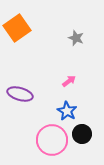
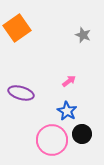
gray star: moved 7 px right, 3 px up
purple ellipse: moved 1 px right, 1 px up
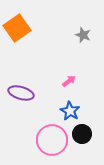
blue star: moved 3 px right
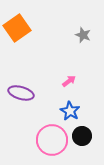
black circle: moved 2 px down
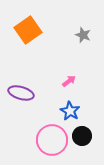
orange square: moved 11 px right, 2 px down
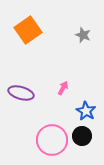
pink arrow: moved 6 px left, 7 px down; rotated 24 degrees counterclockwise
blue star: moved 16 px right
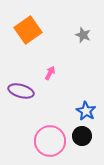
pink arrow: moved 13 px left, 15 px up
purple ellipse: moved 2 px up
pink circle: moved 2 px left, 1 px down
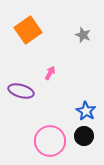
black circle: moved 2 px right
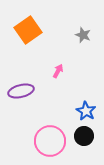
pink arrow: moved 8 px right, 2 px up
purple ellipse: rotated 30 degrees counterclockwise
